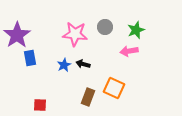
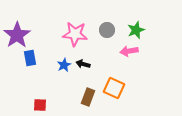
gray circle: moved 2 px right, 3 px down
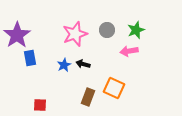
pink star: rotated 25 degrees counterclockwise
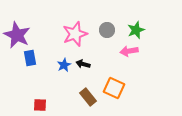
purple star: rotated 12 degrees counterclockwise
brown rectangle: rotated 60 degrees counterclockwise
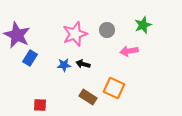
green star: moved 7 px right, 5 px up
blue rectangle: rotated 42 degrees clockwise
blue star: rotated 24 degrees clockwise
brown rectangle: rotated 18 degrees counterclockwise
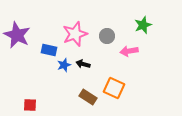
gray circle: moved 6 px down
blue rectangle: moved 19 px right, 8 px up; rotated 70 degrees clockwise
blue star: rotated 16 degrees counterclockwise
red square: moved 10 px left
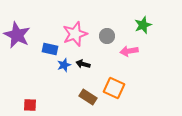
blue rectangle: moved 1 px right, 1 px up
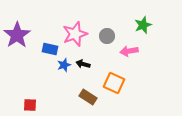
purple star: rotated 12 degrees clockwise
orange square: moved 5 px up
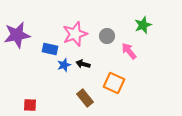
purple star: rotated 24 degrees clockwise
pink arrow: rotated 60 degrees clockwise
brown rectangle: moved 3 px left, 1 px down; rotated 18 degrees clockwise
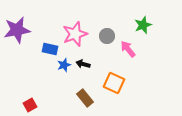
purple star: moved 5 px up
pink arrow: moved 1 px left, 2 px up
red square: rotated 32 degrees counterclockwise
